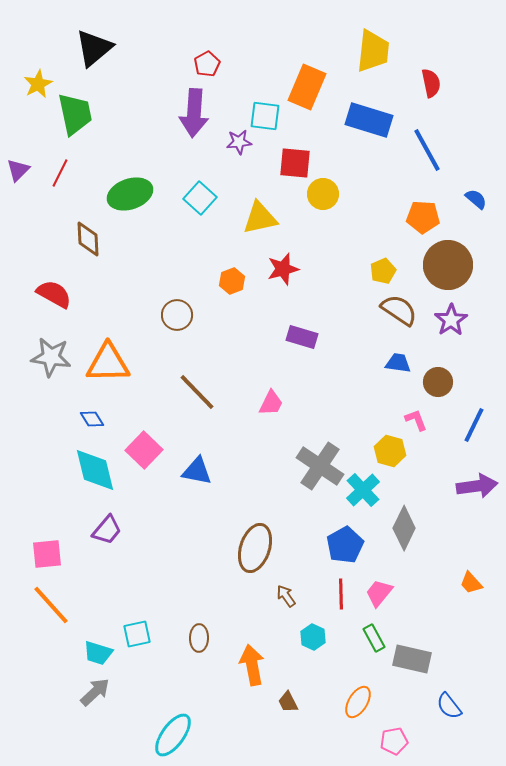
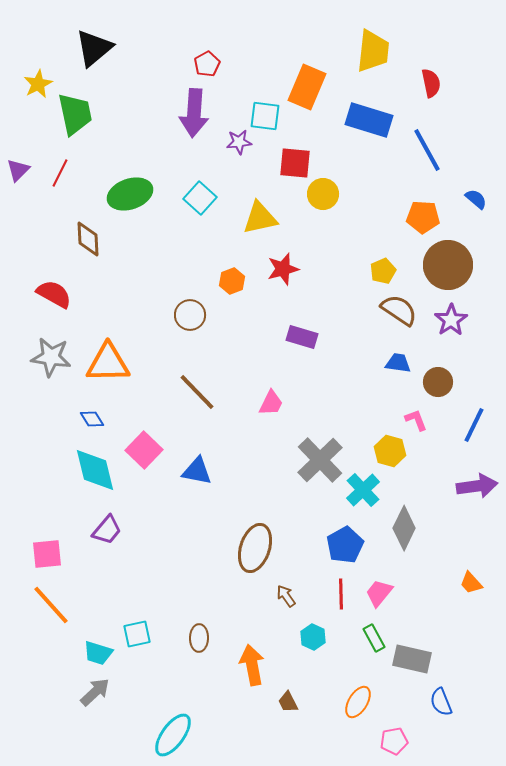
brown circle at (177, 315): moved 13 px right
gray cross at (320, 466): moved 6 px up; rotated 12 degrees clockwise
blue semicircle at (449, 706): moved 8 px left, 4 px up; rotated 16 degrees clockwise
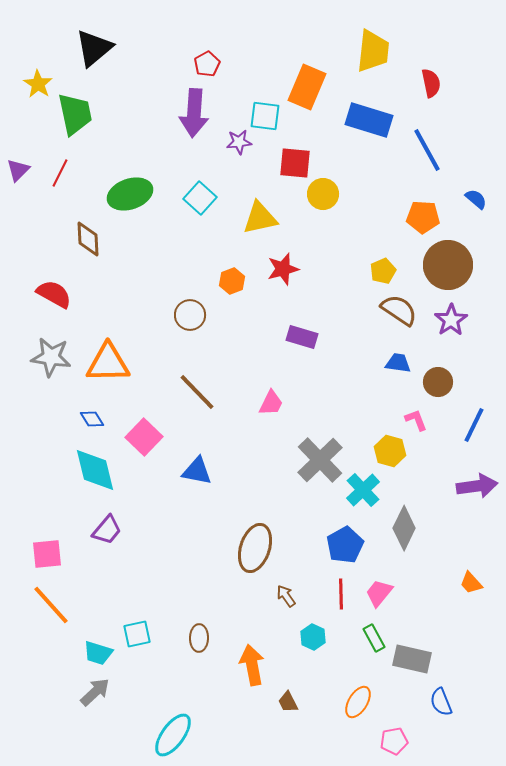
yellow star at (38, 84): rotated 12 degrees counterclockwise
pink square at (144, 450): moved 13 px up
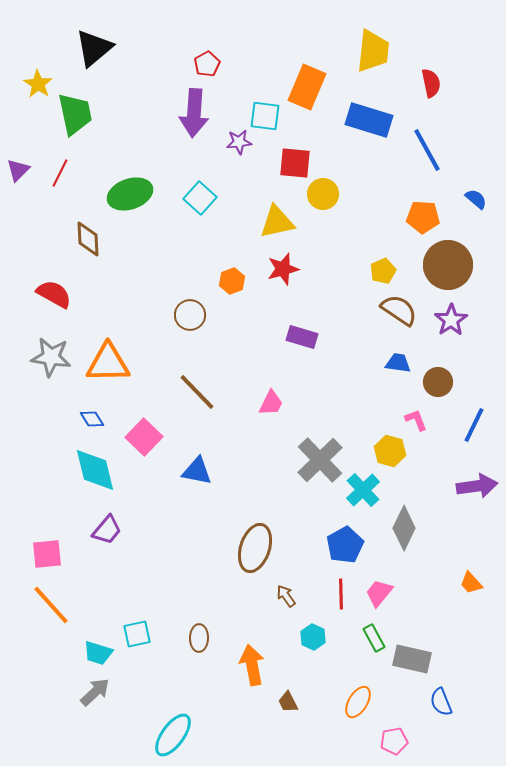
yellow triangle at (260, 218): moved 17 px right, 4 px down
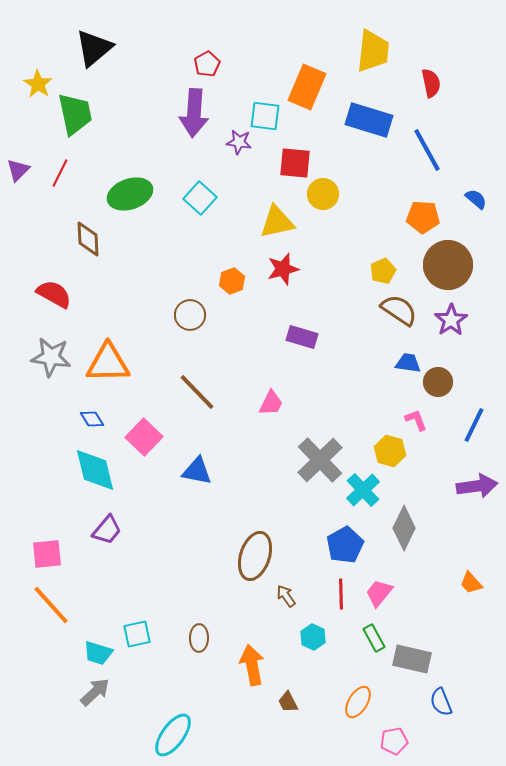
purple star at (239, 142): rotated 15 degrees clockwise
blue trapezoid at (398, 363): moved 10 px right
brown ellipse at (255, 548): moved 8 px down
